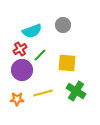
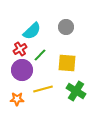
gray circle: moved 3 px right, 2 px down
cyan semicircle: rotated 24 degrees counterclockwise
yellow line: moved 4 px up
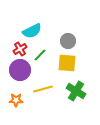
gray circle: moved 2 px right, 14 px down
cyan semicircle: rotated 18 degrees clockwise
purple circle: moved 2 px left
orange star: moved 1 px left, 1 px down
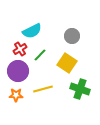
gray circle: moved 4 px right, 5 px up
yellow square: rotated 30 degrees clockwise
purple circle: moved 2 px left, 1 px down
green cross: moved 4 px right, 2 px up; rotated 12 degrees counterclockwise
orange star: moved 5 px up
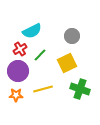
yellow square: rotated 30 degrees clockwise
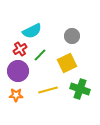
yellow line: moved 5 px right, 1 px down
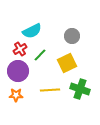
yellow line: moved 2 px right; rotated 12 degrees clockwise
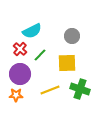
red cross: rotated 16 degrees counterclockwise
yellow square: rotated 24 degrees clockwise
purple circle: moved 2 px right, 3 px down
yellow line: rotated 18 degrees counterclockwise
